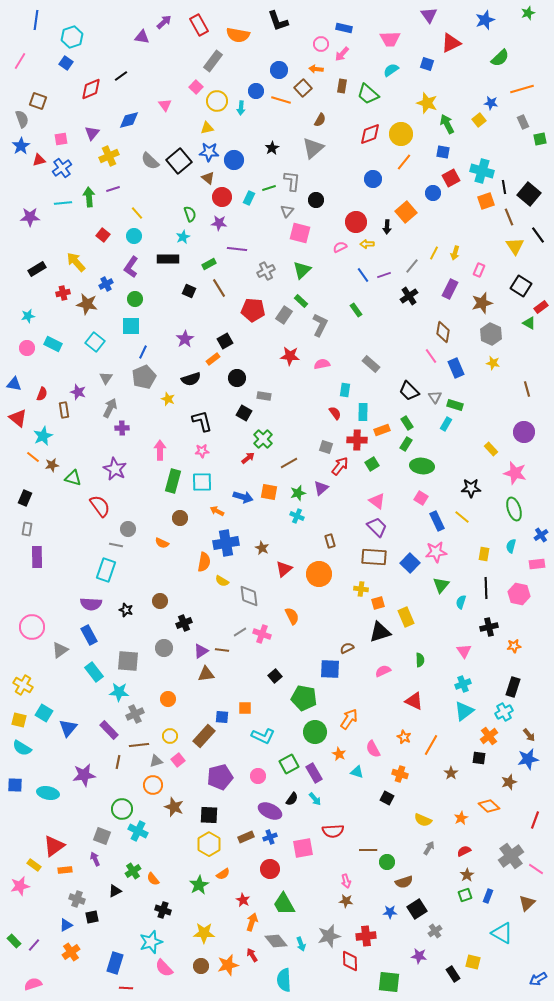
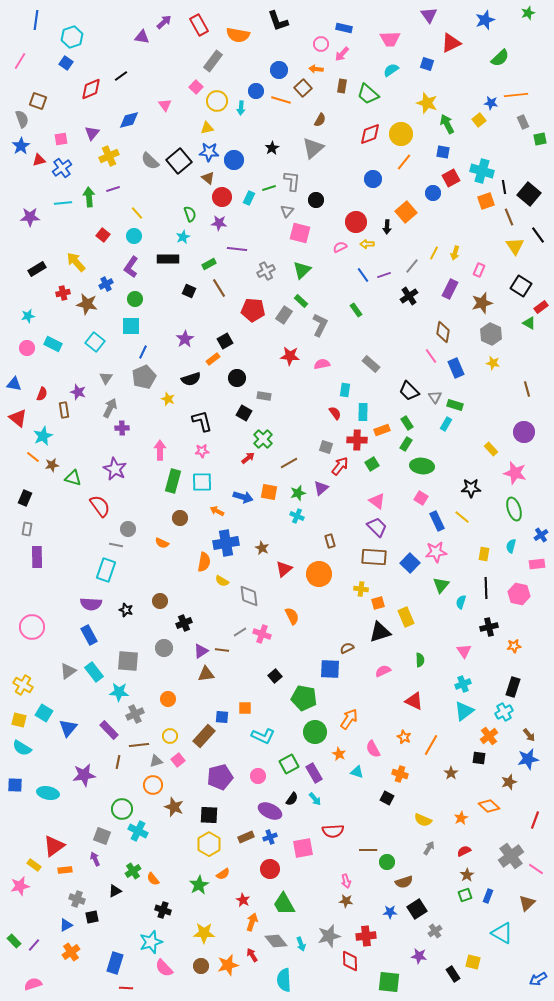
orange line at (522, 89): moved 6 px left, 6 px down; rotated 10 degrees clockwise
gray triangle at (60, 650): moved 8 px right, 21 px down
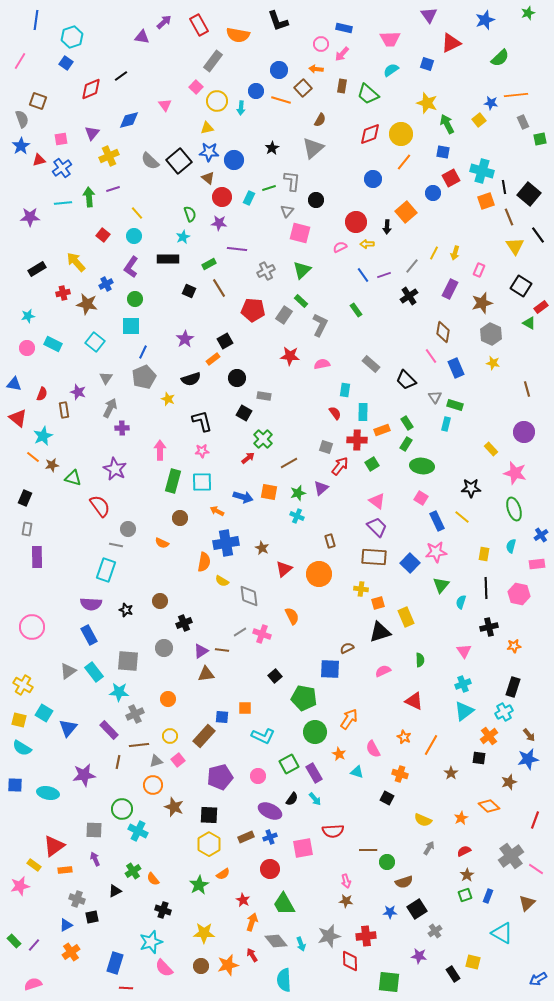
black trapezoid at (409, 391): moved 3 px left, 11 px up
cyan rectangle at (446, 424): rotated 16 degrees counterclockwise
gray square at (102, 836): moved 8 px left, 6 px up; rotated 18 degrees counterclockwise
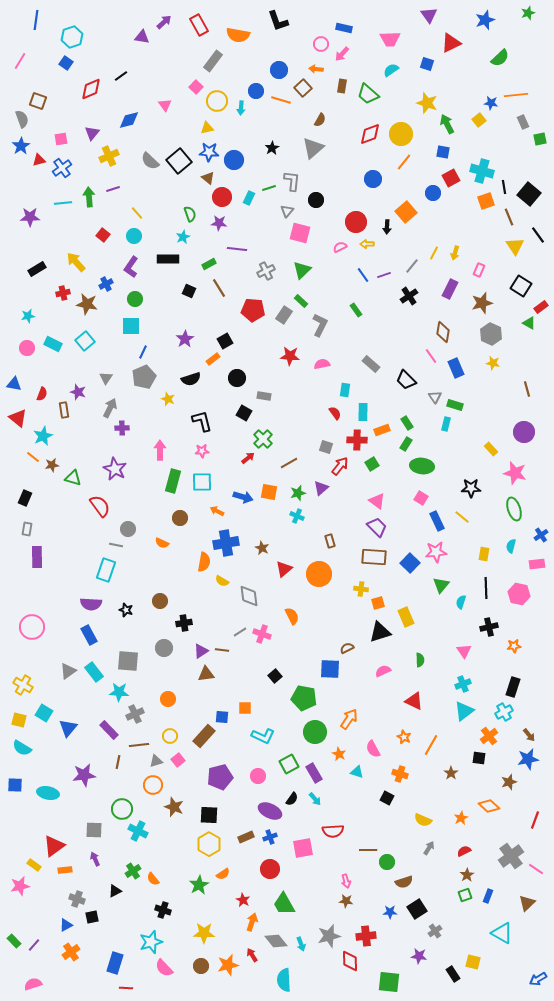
cyan square at (95, 342): moved 10 px left, 1 px up; rotated 12 degrees clockwise
black cross at (184, 623): rotated 14 degrees clockwise
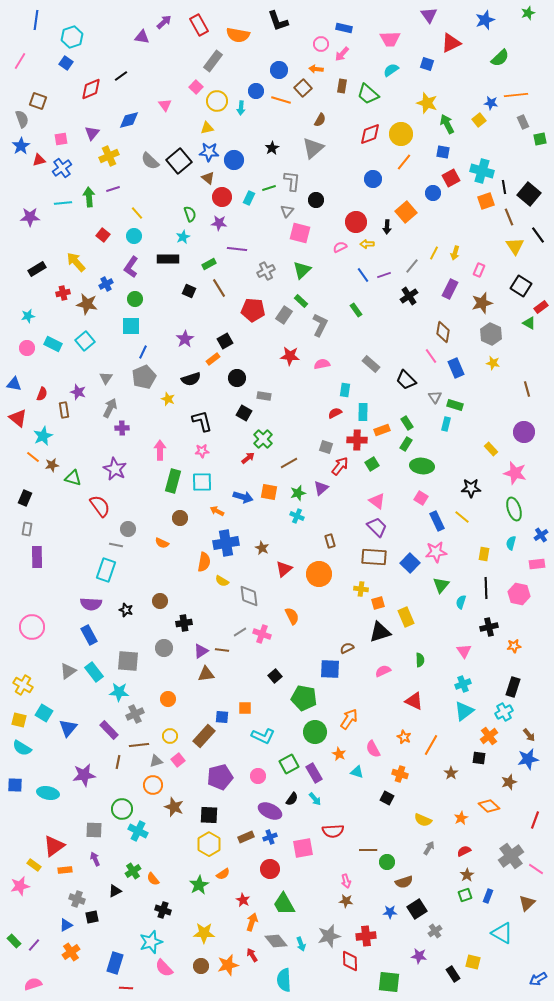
red semicircle at (335, 413): rotated 80 degrees counterclockwise
cyan semicircle at (511, 546): moved 3 px up
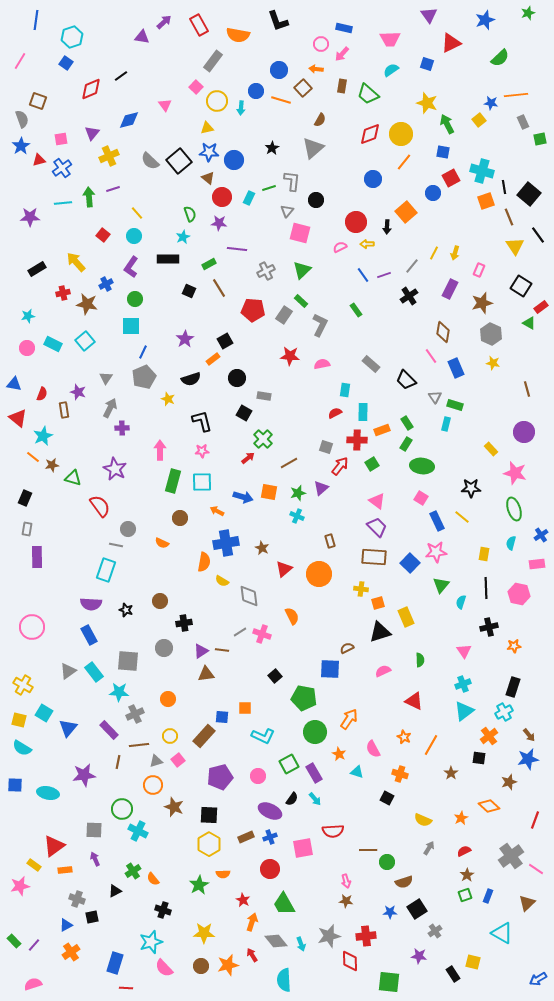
orange semicircle at (223, 874): rotated 32 degrees clockwise
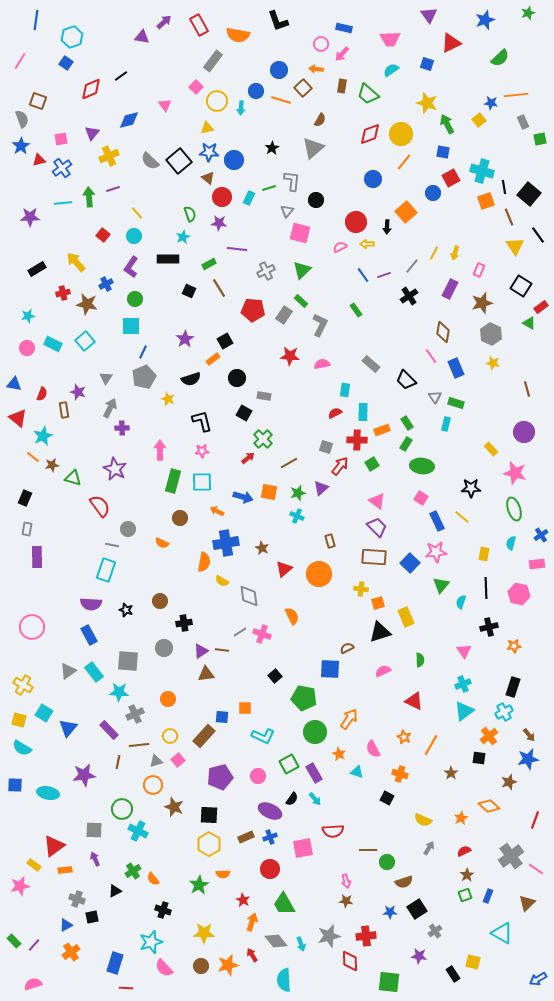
green rectangle at (455, 405): moved 1 px right, 2 px up
gray line at (116, 545): moved 4 px left
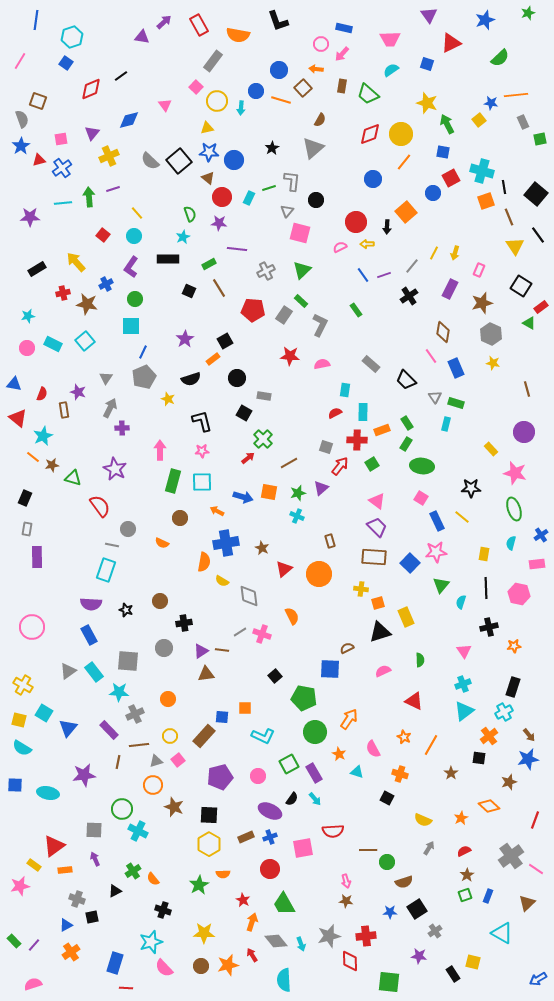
black square at (529, 194): moved 7 px right
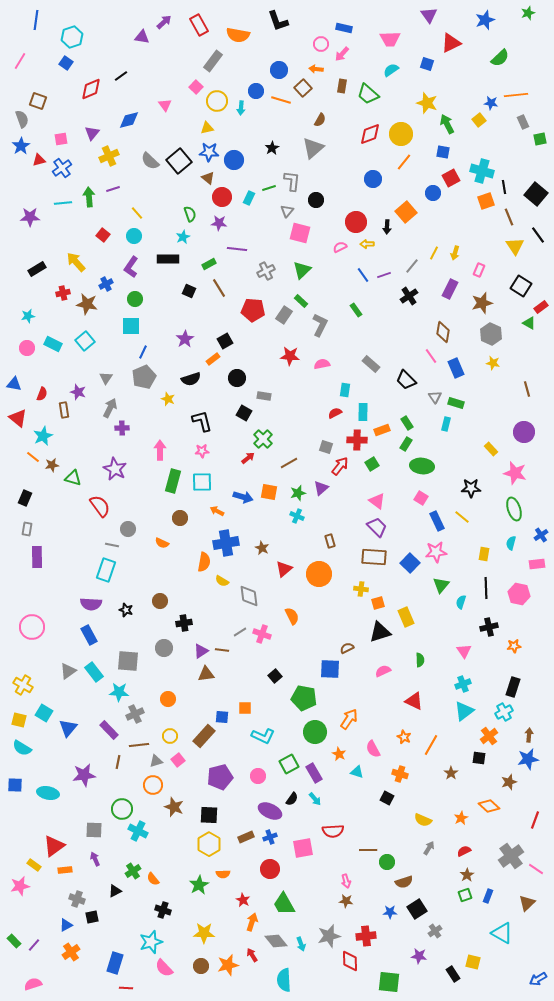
brown arrow at (529, 735): rotated 136 degrees counterclockwise
